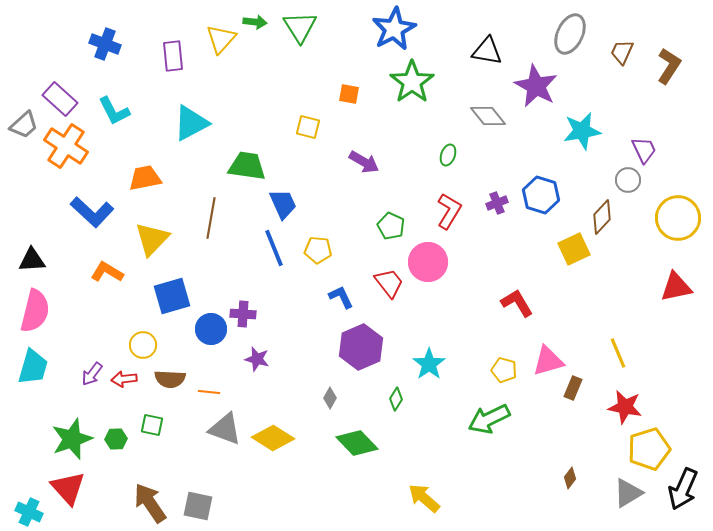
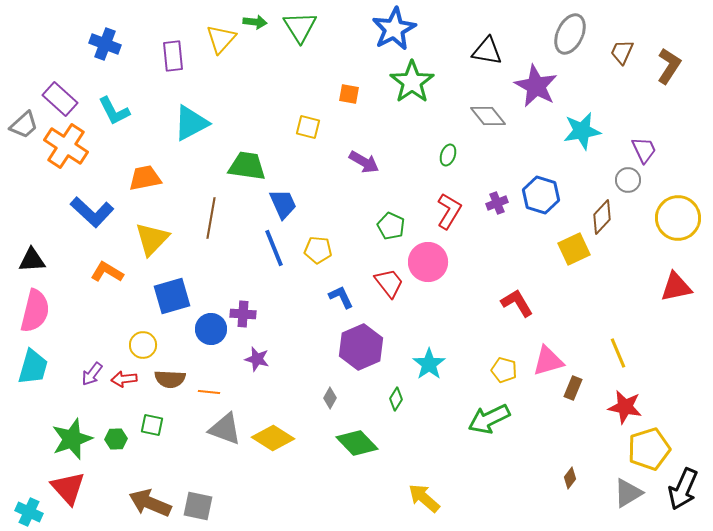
brown arrow at (150, 503): rotated 33 degrees counterclockwise
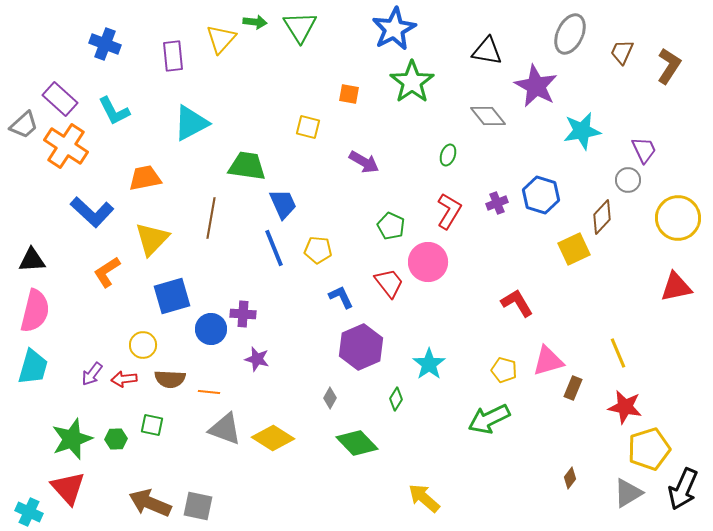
orange L-shape at (107, 272): rotated 64 degrees counterclockwise
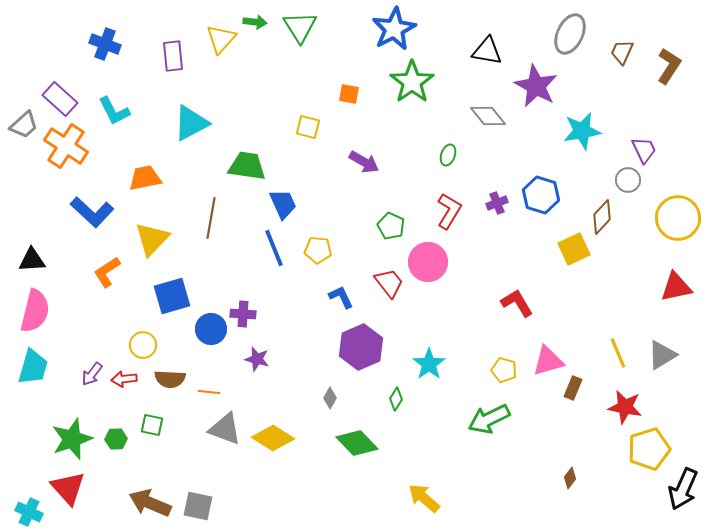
gray triangle at (628, 493): moved 34 px right, 138 px up
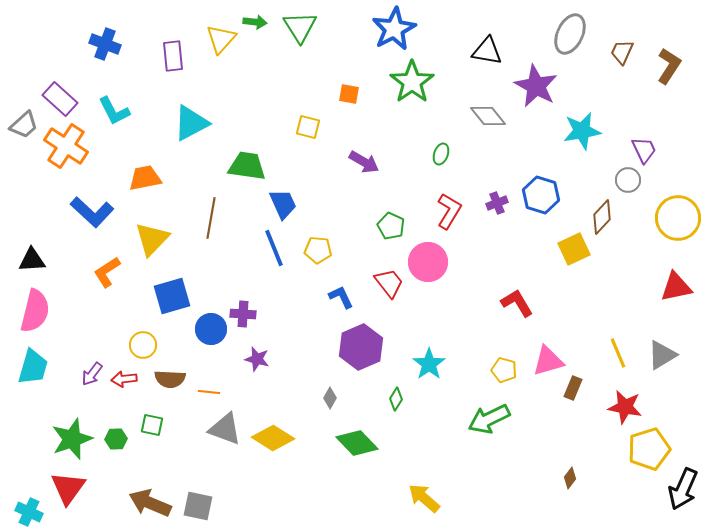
green ellipse at (448, 155): moved 7 px left, 1 px up
red triangle at (68, 488): rotated 18 degrees clockwise
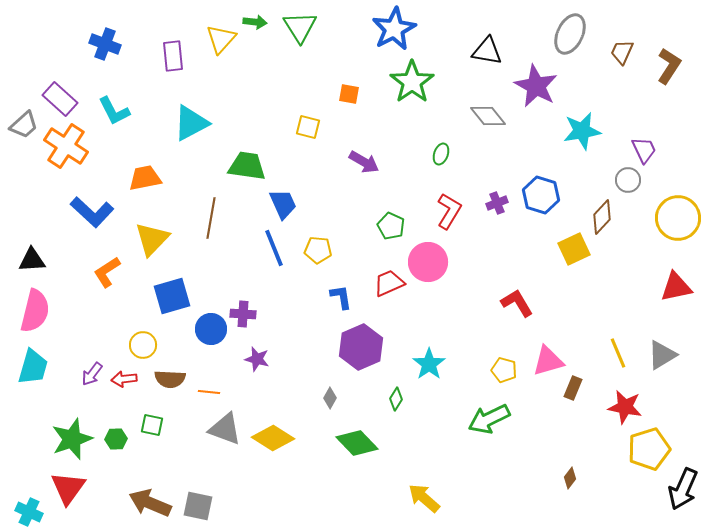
red trapezoid at (389, 283): rotated 76 degrees counterclockwise
blue L-shape at (341, 297): rotated 16 degrees clockwise
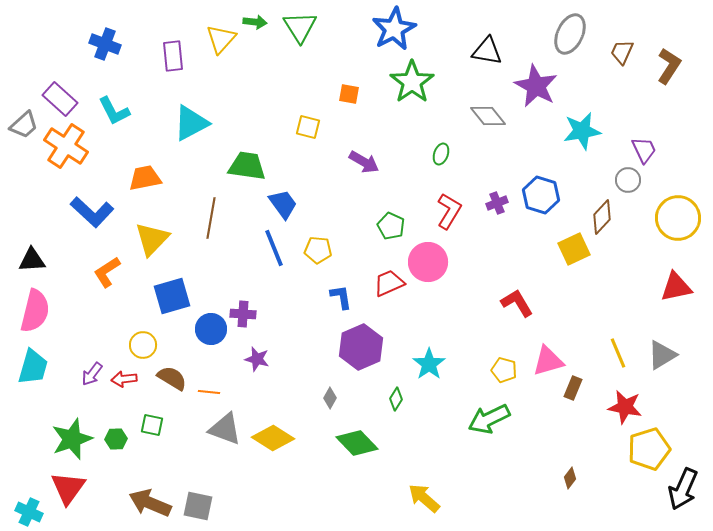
blue trapezoid at (283, 204): rotated 12 degrees counterclockwise
brown semicircle at (170, 379): moved 2 px right, 1 px up; rotated 152 degrees counterclockwise
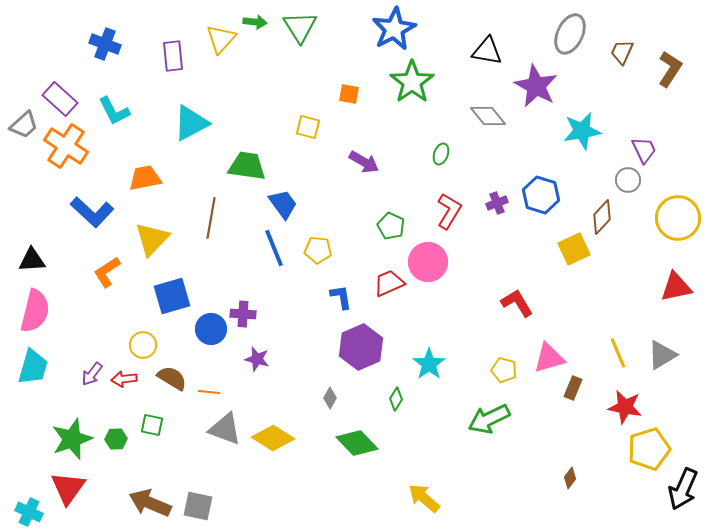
brown L-shape at (669, 66): moved 1 px right, 3 px down
pink triangle at (548, 361): moved 1 px right, 3 px up
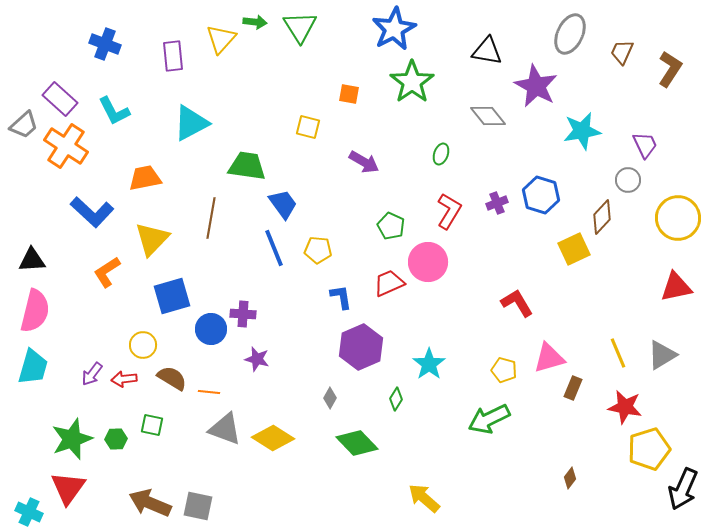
purple trapezoid at (644, 150): moved 1 px right, 5 px up
